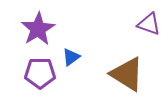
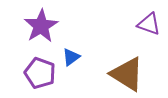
purple star: moved 3 px right, 3 px up
purple pentagon: rotated 20 degrees clockwise
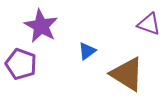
purple star: rotated 12 degrees counterclockwise
blue triangle: moved 16 px right, 6 px up
purple pentagon: moved 19 px left, 9 px up
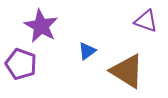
purple triangle: moved 3 px left, 3 px up
brown triangle: moved 3 px up
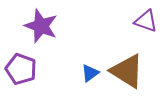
purple star: rotated 8 degrees counterclockwise
blue triangle: moved 3 px right, 22 px down
purple pentagon: moved 5 px down
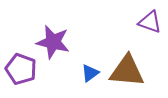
purple triangle: moved 4 px right, 1 px down
purple star: moved 12 px right, 16 px down; rotated 8 degrees counterclockwise
brown triangle: rotated 27 degrees counterclockwise
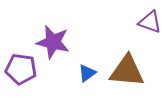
purple pentagon: rotated 12 degrees counterclockwise
blue triangle: moved 3 px left
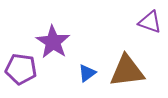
purple star: rotated 20 degrees clockwise
brown triangle: rotated 12 degrees counterclockwise
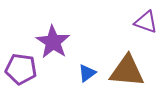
purple triangle: moved 4 px left
brown triangle: rotated 12 degrees clockwise
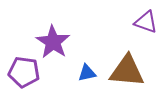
purple pentagon: moved 3 px right, 3 px down
blue triangle: rotated 24 degrees clockwise
